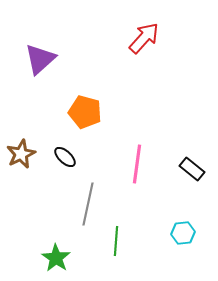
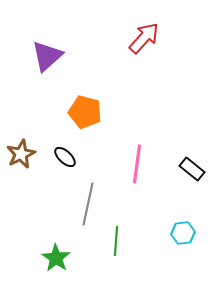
purple triangle: moved 7 px right, 3 px up
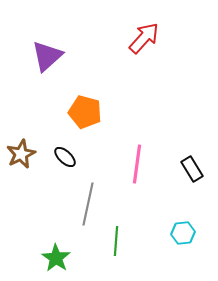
black rectangle: rotated 20 degrees clockwise
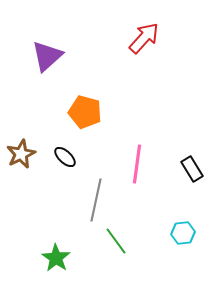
gray line: moved 8 px right, 4 px up
green line: rotated 40 degrees counterclockwise
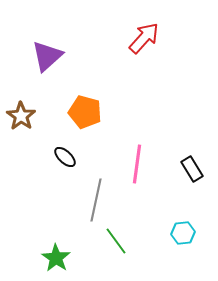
brown star: moved 38 px up; rotated 12 degrees counterclockwise
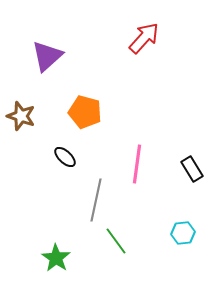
brown star: rotated 16 degrees counterclockwise
